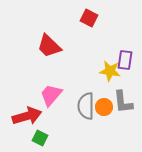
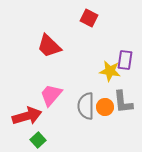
orange circle: moved 1 px right
green square: moved 2 px left, 2 px down; rotated 21 degrees clockwise
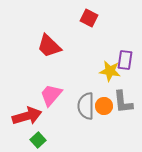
orange circle: moved 1 px left, 1 px up
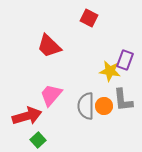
purple rectangle: rotated 12 degrees clockwise
gray L-shape: moved 2 px up
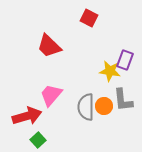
gray semicircle: moved 1 px down
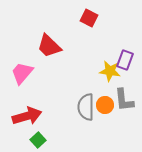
pink trapezoid: moved 29 px left, 22 px up
gray L-shape: moved 1 px right
orange circle: moved 1 px right, 1 px up
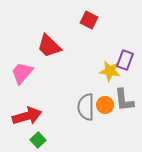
red square: moved 2 px down
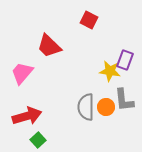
orange circle: moved 1 px right, 2 px down
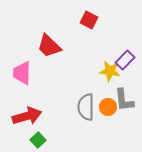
purple rectangle: rotated 24 degrees clockwise
pink trapezoid: rotated 40 degrees counterclockwise
orange circle: moved 2 px right
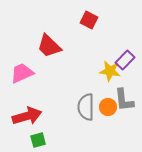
pink trapezoid: rotated 65 degrees clockwise
green square: rotated 28 degrees clockwise
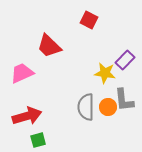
yellow star: moved 5 px left, 2 px down
